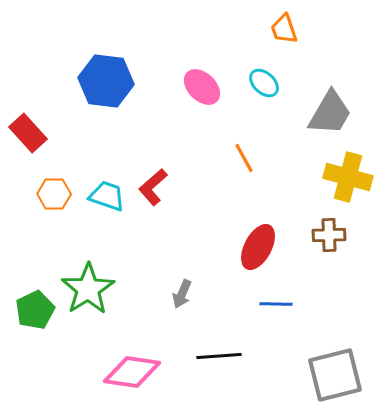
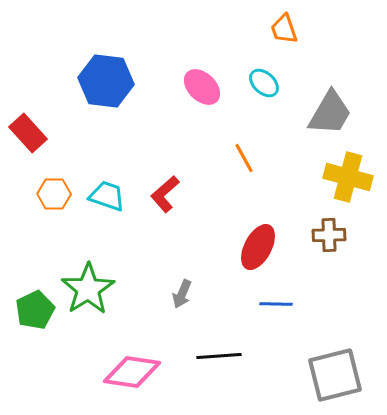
red L-shape: moved 12 px right, 7 px down
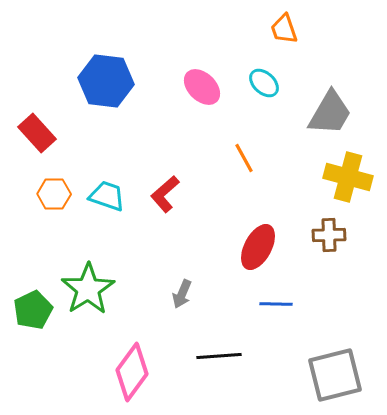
red rectangle: moved 9 px right
green pentagon: moved 2 px left
pink diamond: rotated 62 degrees counterclockwise
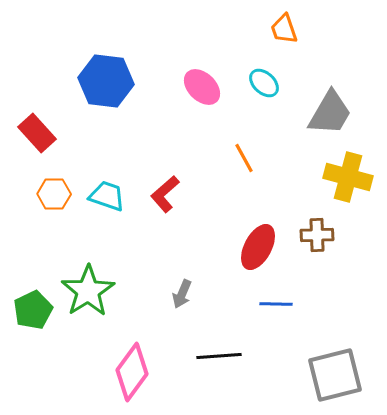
brown cross: moved 12 px left
green star: moved 2 px down
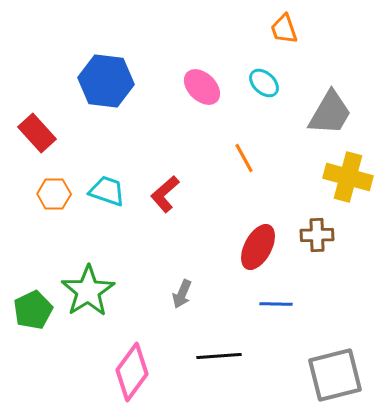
cyan trapezoid: moved 5 px up
